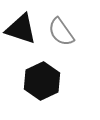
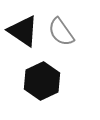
black triangle: moved 2 px right, 2 px down; rotated 16 degrees clockwise
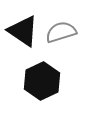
gray semicircle: rotated 108 degrees clockwise
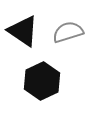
gray semicircle: moved 7 px right
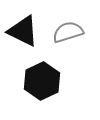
black triangle: rotated 8 degrees counterclockwise
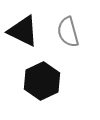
gray semicircle: rotated 88 degrees counterclockwise
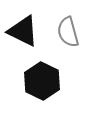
black hexagon: rotated 9 degrees counterclockwise
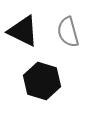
black hexagon: rotated 9 degrees counterclockwise
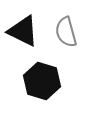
gray semicircle: moved 2 px left
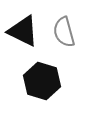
gray semicircle: moved 2 px left
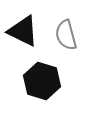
gray semicircle: moved 2 px right, 3 px down
